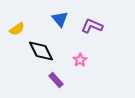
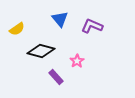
black diamond: rotated 48 degrees counterclockwise
pink star: moved 3 px left, 1 px down
purple rectangle: moved 3 px up
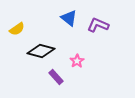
blue triangle: moved 9 px right, 1 px up; rotated 12 degrees counterclockwise
purple L-shape: moved 6 px right, 1 px up
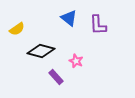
purple L-shape: rotated 115 degrees counterclockwise
pink star: moved 1 px left; rotated 16 degrees counterclockwise
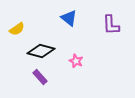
purple L-shape: moved 13 px right
purple rectangle: moved 16 px left
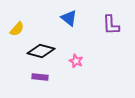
yellow semicircle: rotated 14 degrees counterclockwise
purple rectangle: rotated 42 degrees counterclockwise
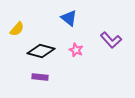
purple L-shape: moved 15 px down; rotated 40 degrees counterclockwise
pink star: moved 11 px up
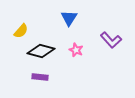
blue triangle: rotated 24 degrees clockwise
yellow semicircle: moved 4 px right, 2 px down
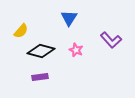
purple rectangle: rotated 14 degrees counterclockwise
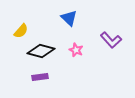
blue triangle: rotated 18 degrees counterclockwise
